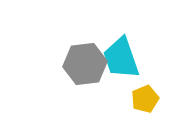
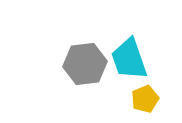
cyan trapezoid: moved 8 px right, 1 px down
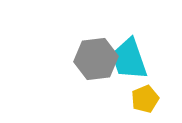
gray hexagon: moved 11 px right, 5 px up
